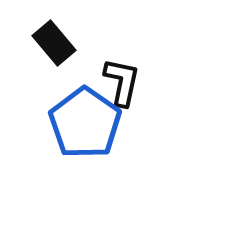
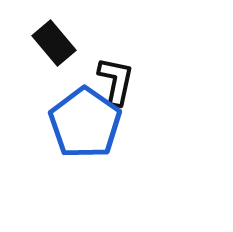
black L-shape: moved 6 px left, 1 px up
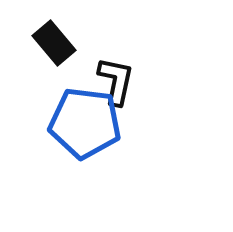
blue pentagon: rotated 28 degrees counterclockwise
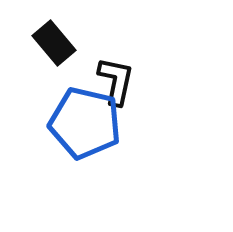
blue pentagon: rotated 6 degrees clockwise
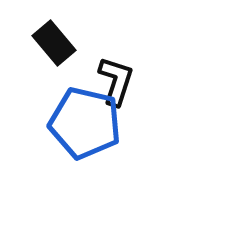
black L-shape: rotated 6 degrees clockwise
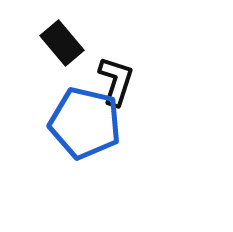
black rectangle: moved 8 px right
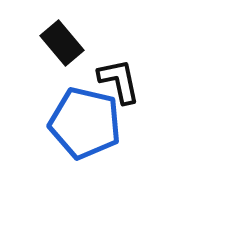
black L-shape: moved 3 px right; rotated 30 degrees counterclockwise
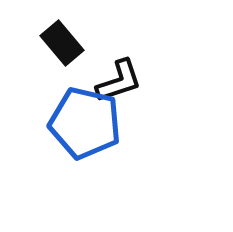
black L-shape: rotated 84 degrees clockwise
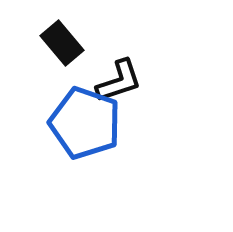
blue pentagon: rotated 6 degrees clockwise
